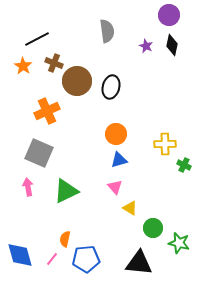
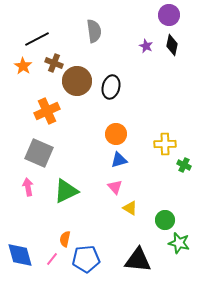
gray semicircle: moved 13 px left
green circle: moved 12 px right, 8 px up
black triangle: moved 1 px left, 3 px up
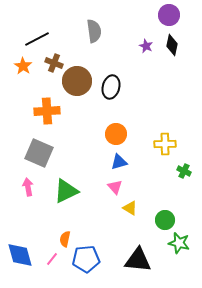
orange cross: rotated 20 degrees clockwise
blue triangle: moved 2 px down
green cross: moved 6 px down
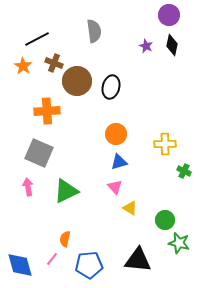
blue diamond: moved 10 px down
blue pentagon: moved 3 px right, 6 px down
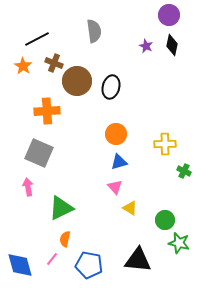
green triangle: moved 5 px left, 17 px down
blue pentagon: rotated 16 degrees clockwise
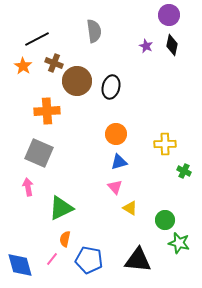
blue pentagon: moved 5 px up
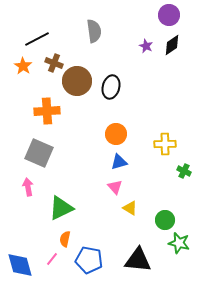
black diamond: rotated 45 degrees clockwise
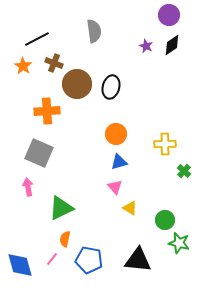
brown circle: moved 3 px down
green cross: rotated 16 degrees clockwise
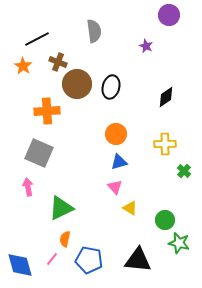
black diamond: moved 6 px left, 52 px down
brown cross: moved 4 px right, 1 px up
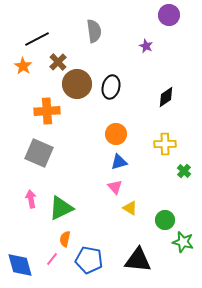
brown cross: rotated 24 degrees clockwise
pink arrow: moved 3 px right, 12 px down
green star: moved 4 px right, 1 px up
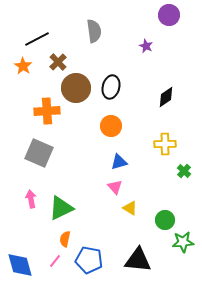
brown circle: moved 1 px left, 4 px down
orange circle: moved 5 px left, 8 px up
green star: rotated 20 degrees counterclockwise
pink line: moved 3 px right, 2 px down
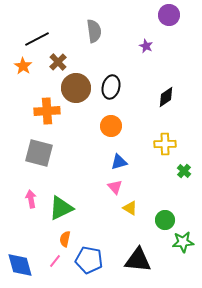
gray square: rotated 8 degrees counterclockwise
